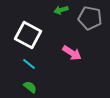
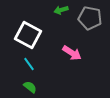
cyan line: rotated 16 degrees clockwise
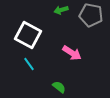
gray pentagon: moved 1 px right, 3 px up
green semicircle: moved 29 px right
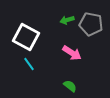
green arrow: moved 6 px right, 10 px down
gray pentagon: moved 9 px down
white square: moved 2 px left, 2 px down
green semicircle: moved 11 px right, 1 px up
